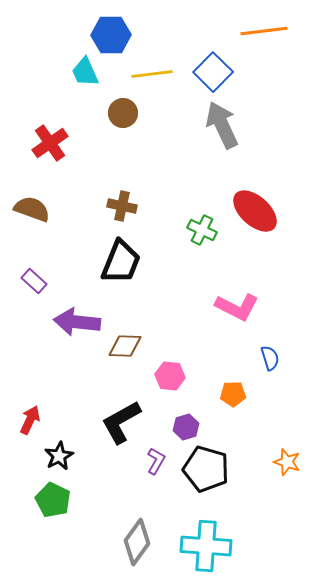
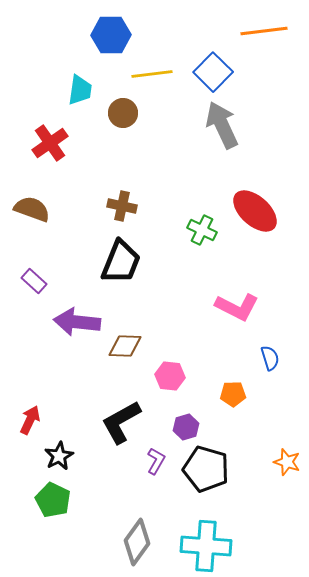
cyan trapezoid: moved 5 px left, 18 px down; rotated 148 degrees counterclockwise
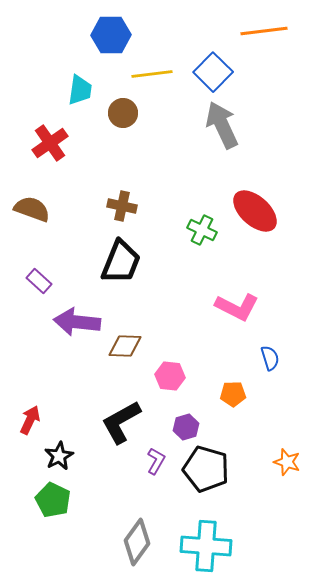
purple rectangle: moved 5 px right
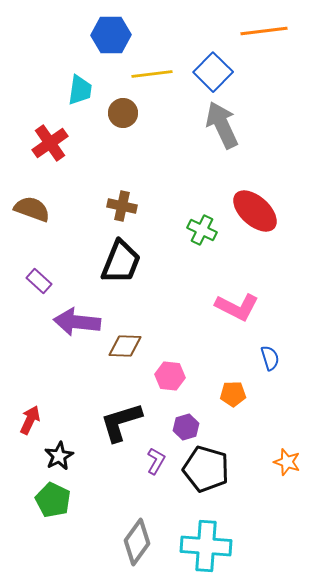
black L-shape: rotated 12 degrees clockwise
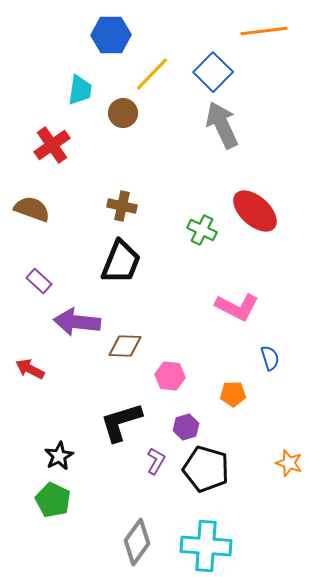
yellow line: rotated 39 degrees counterclockwise
red cross: moved 2 px right, 2 px down
red arrow: moved 51 px up; rotated 88 degrees counterclockwise
orange star: moved 2 px right, 1 px down
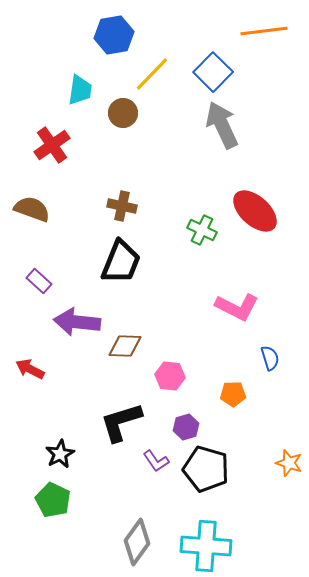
blue hexagon: moved 3 px right; rotated 9 degrees counterclockwise
black star: moved 1 px right, 2 px up
purple L-shape: rotated 116 degrees clockwise
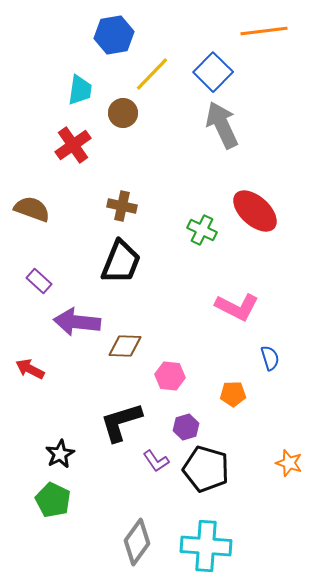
red cross: moved 21 px right
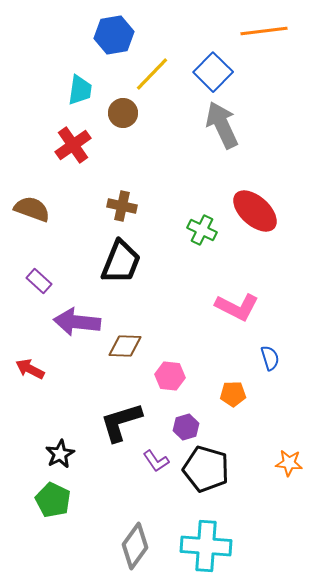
orange star: rotated 12 degrees counterclockwise
gray diamond: moved 2 px left, 4 px down
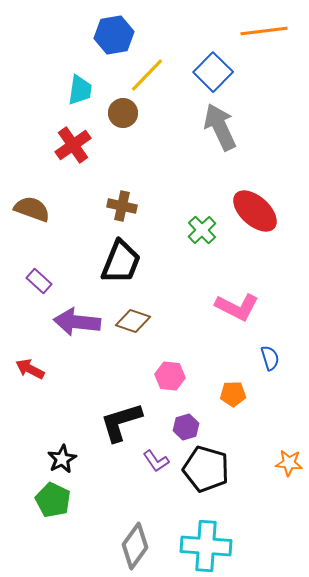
yellow line: moved 5 px left, 1 px down
gray arrow: moved 2 px left, 2 px down
green cross: rotated 20 degrees clockwise
brown diamond: moved 8 px right, 25 px up; rotated 16 degrees clockwise
black star: moved 2 px right, 5 px down
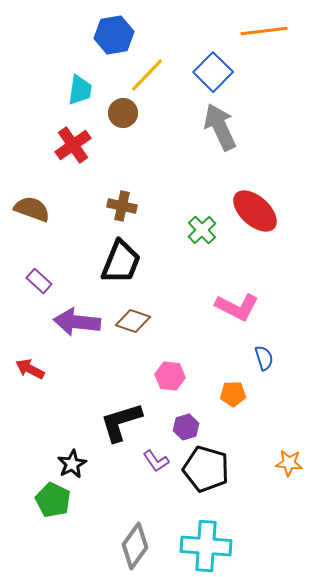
blue semicircle: moved 6 px left
black star: moved 10 px right, 5 px down
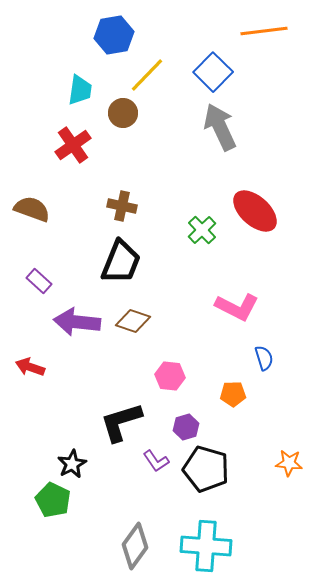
red arrow: moved 2 px up; rotated 8 degrees counterclockwise
